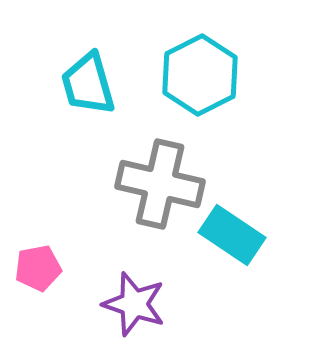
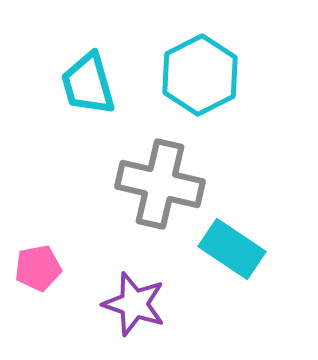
cyan rectangle: moved 14 px down
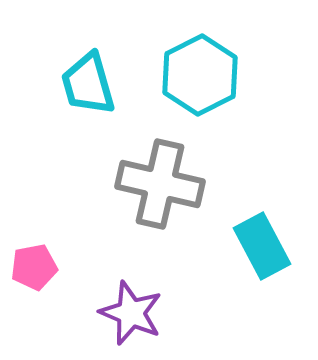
cyan rectangle: moved 30 px right, 3 px up; rotated 28 degrees clockwise
pink pentagon: moved 4 px left, 1 px up
purple star: moved 3 px left, 9 px down; rotated 4 degrees clockwise
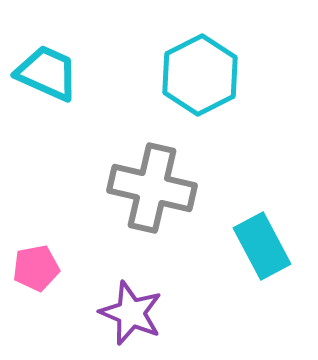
cyan trapezoid: moved 41 px left, 11 px up; rotated 130 degrees clockwise
gray cross: moved 8 px left, 4 px down
pink pentagon: moved 2 px right, 1 px down
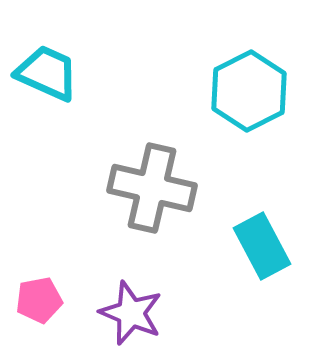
cyan hexagon: moved 49 px right, 16 px down
pink pentagon: moved 3 px right, 32 px down
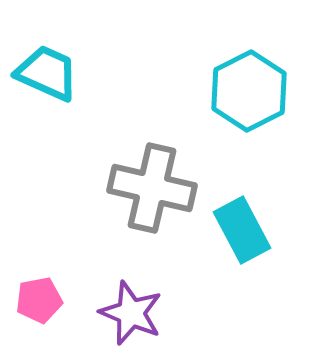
cyan rectangle: moved 20 px left, 16 px up
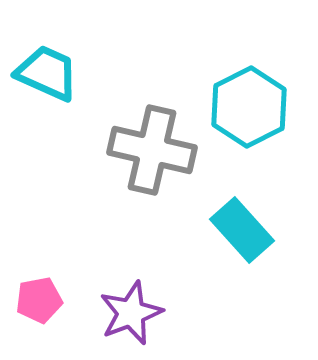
cyan hexagon: moved 16 px down
gray cross: moved 38 px up
cyan rectangle: rotated 14 degrees counterclockwise
purple star: rotated 28 degrees clockwise
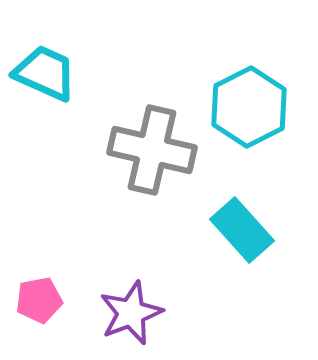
cyan trapezoid: moved 2 px left
